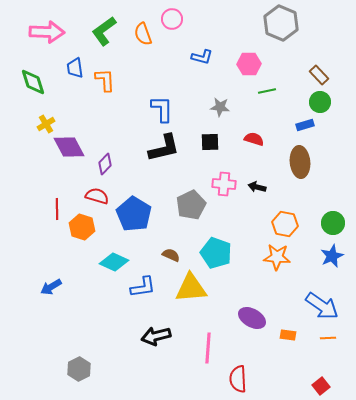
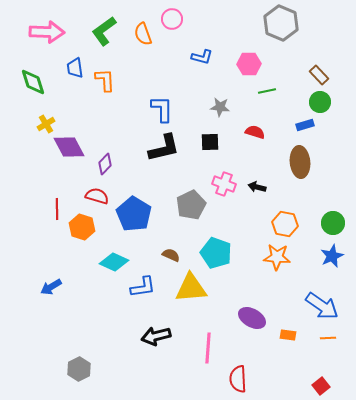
red semicircle at (254, 139): moved 1 px right, 7 px up
pink cross at (224, 184): rotated 15 degrees clockwise
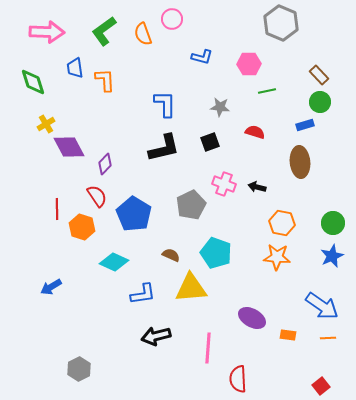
blue L-shape at (162, 109): moved 3 px right, 5 px up
black square at (210, 142): rotated 18 degrees counterclockwise
red semicircle at (97, 196): rotated 40 degrees clockwise
orange hexagon at (285, 224): moved 3 px left, 1 px up
blue L-shape at (143, 287): moved 7 px down
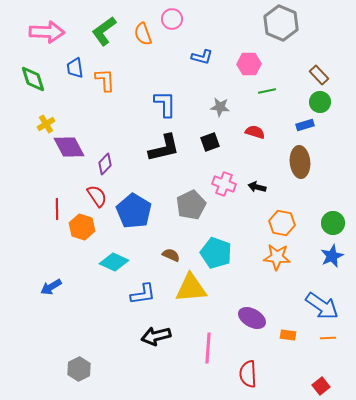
green diamond at (33, 82): moved 3 px up
blue pentagon at (134, 214): moved 3 px up
red semicircle at (238, 379): moved 10 px right, 5 px up
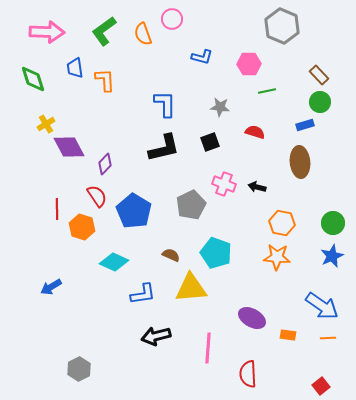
gray hexagon at (281, 23): moved 1 px right, 3 px down
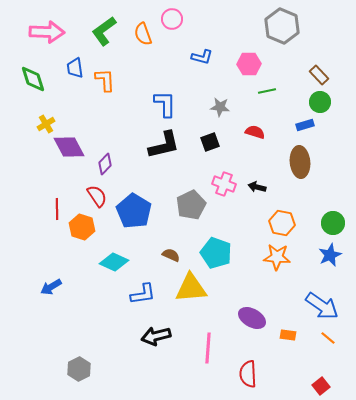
black L-shape at (164, 148): moved 3 px up
blue star at (332, 256): moved 2 px left, 1 px up
orange line at (328, 338): rotated 42 degrees clockwise
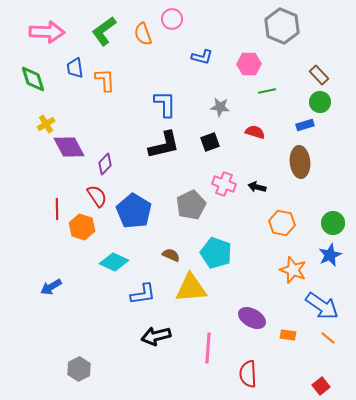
orange star at (277, 257): moved 16 px right, 13 px down; rotated 16 degrees clockwise
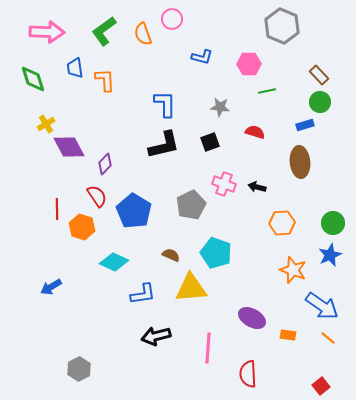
orange hexagon at (282, 223): rotated 15 degrees counterclockwise
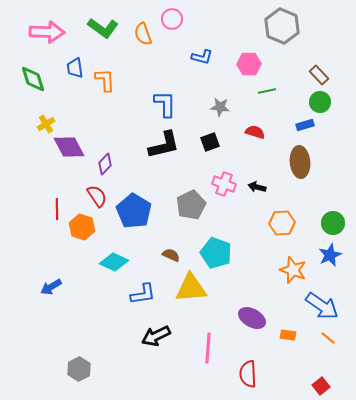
green L-shape at (104, 31): moved 1 px left, 3 px up; rotated 108 degrees counterclockwise
black arrow at (156, 336): rotated 12 degrees counterclockwise
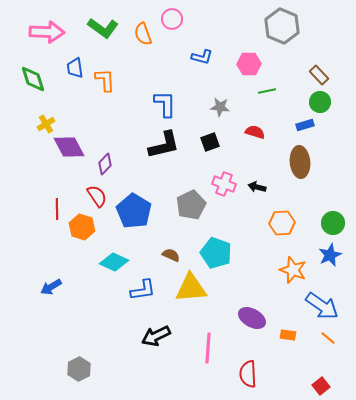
blue L-shape at (143, 294): moved 4 px up
